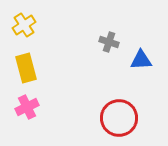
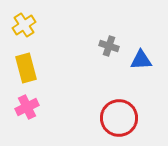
gray cross: moved 4 px down
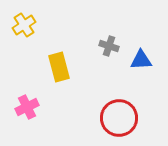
yellow rectangle: moved 33 px right, 1 px up
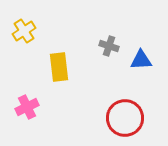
yellow cross: moved 6 px down
yellow rectangle: rotated 8 degrees clockwise
red circle: moved 6 px right
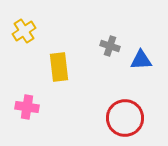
gray cross: moved 1 px right
pink cross: rotated 35 degrees clockwise
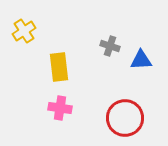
pink cross: moved 33 px right, 1 px down
